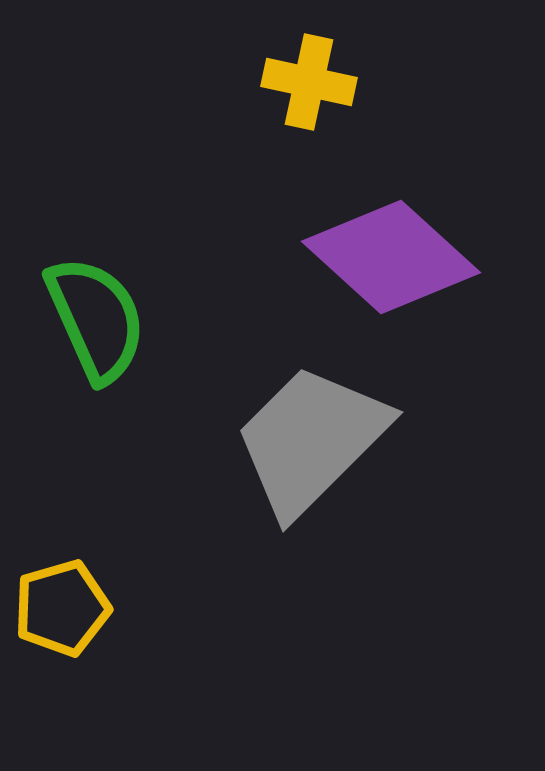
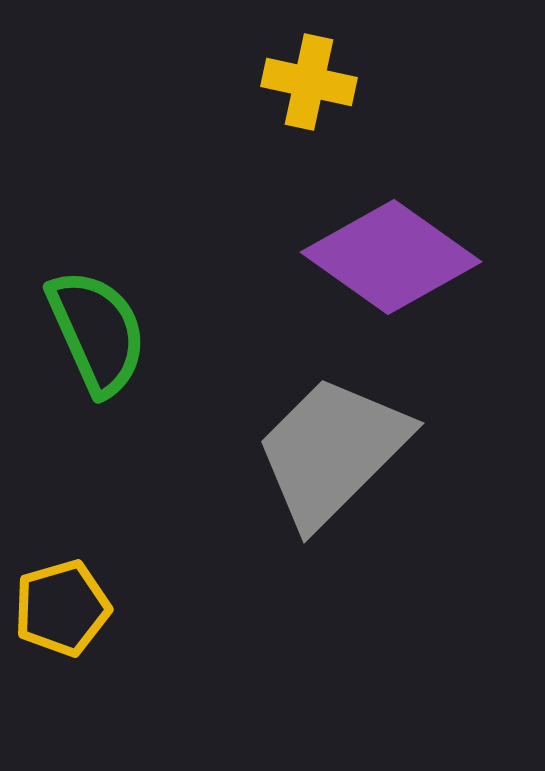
purple diamond: rotated 7 degrees counterclockwise
green semicircle: moved 1 px right, 13 px down
gray trapezoid: moved 21 px right, 11 px down
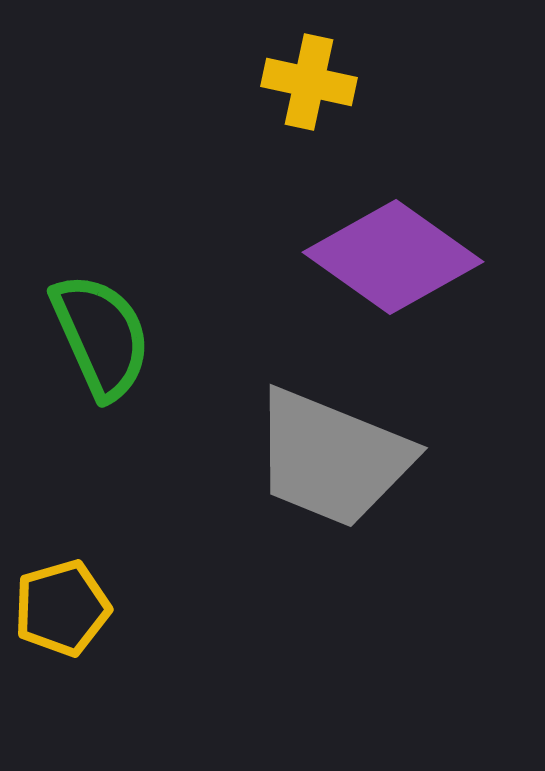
purple diamond: moved 2 px right
green semicircle: moved 4 px right, 4 px down
gray trapezoid: moved 7 px down; rotated 113 degrees counterclockwise
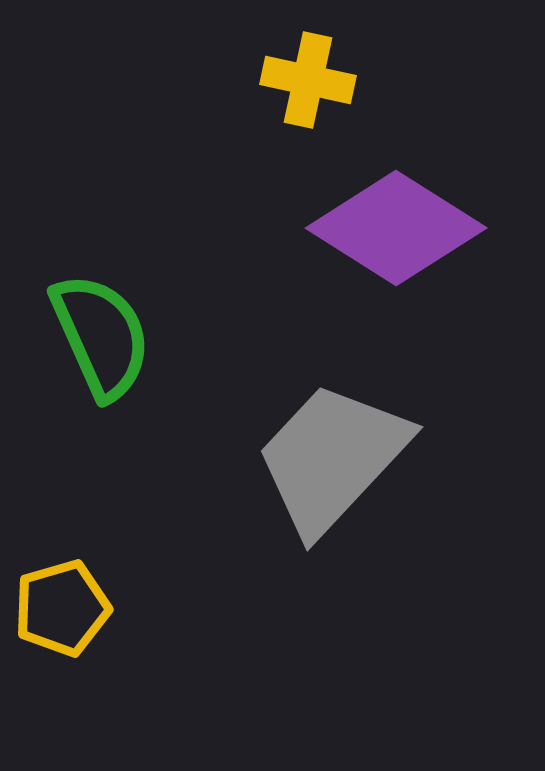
yellow cross: moved 1 px left, 2 px up
purple diamond: moved 3 px right, 29 px up; rotated 3 degrees counterclockwise
gray trapezoid: rotated 111 degrees clockwise
